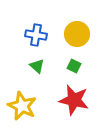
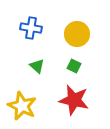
blue cross: moved 5 px left, 7 px up
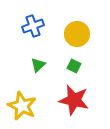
blue cross: moved 2 px right, 2 px up; rotated 30 degrees counterclockwise
green triangle: moved 1 px right, 1 px up; rotated 35 degrees clockwise
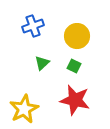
yellow circle: moved 2 px down
green triangle: moved 4 px right, 2 px up
red star: moved 1 px right
yellow star: moved 2 px right, 3 px down; rotated 20 degrees clockwise
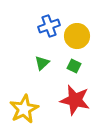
blue cross: moved 16 px right
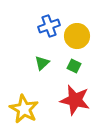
yellow star: rotated 16 degrees counterclockwise
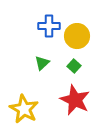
blue cross: rotated 20 degrees clockwise
green square: rotated 16 degrees clockwise
red star: rotated 12 degrees clockwise
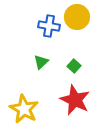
blue cross: rotated 10 degrees clockwise
yellow circle: moved 19 px up
green triangle: moved 1 px left, 1 px up
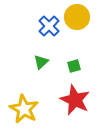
blue cross: rotated 35 degrees clockwise
green square: rotated 32 degrees clockwise
